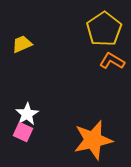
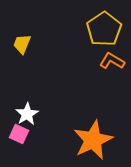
yellow trapezoid: rotated 45 degrees counterclockwise
pink square: moved 4 px left, 2 px down
orange star: rotated 12 degrees counterclockwise
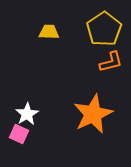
yellow trapezoid: moved 27 px right, 12 px up; rotated 70 degrees clockwise
orange L-shape: moved 1 px left, 1 px down; rotated 135 degrees clockwise
orange star: moved 26 px up
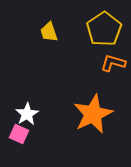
yellow trapezoid: rotated 110 degrees counterclockwise
orange L-shape: moved 2 px right, 1 px down; rotated 150 degrees counterclockwise
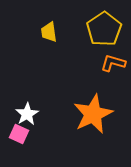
yellow trapezoid: rotated 10 degrees clockwise
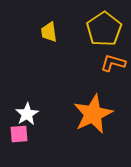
pink square: rotated 30 degrees counterclockwise
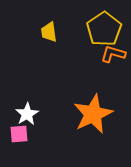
orange L-shape: moved 9 px up
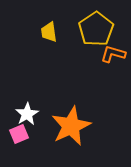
yellow pentagon: moved 8 px left
orange star: moved 22 px left, 12 px down
pink square: rotated 18 degrees counterclockwise
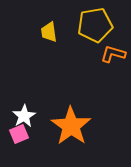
yellow pentagon: moved 1 px left, 4 px up; rotated 24 degrees clockwise
white star: moved 3 px left, 2 px down
orange star: rotated 12 degrees counterclockwise
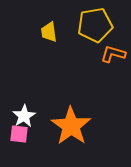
pink square: rotated 30 degrees clockwise
